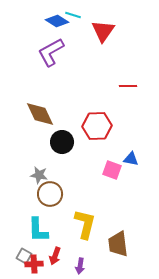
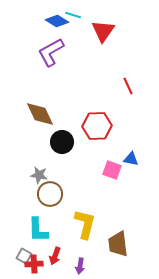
red line: rotated 66 degrees clockwise
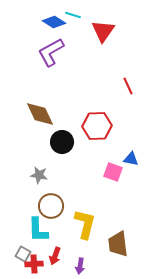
blue diamond: moved 3 px left, 1 px down
pink square: moved 1 px right, 2 px down
brown circle: moved 1 px right, 12 px down
gray square: moved 1 px left, 2 px up
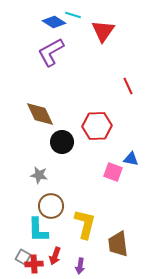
gray square: moved 3 px down
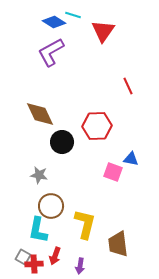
cyan L-shape: rotated 12 degrees clockwise
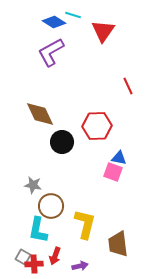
blue triangle: moved 12 px left, 1 px up
gray star: moved 6 px left, 10 px down
purple arrow: rotated 112 degrees counterclockwise
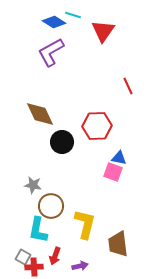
red cross: moved 3 px down
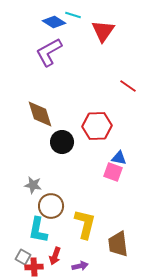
purple L-shape: moved 2 px left
red line: rotated 30 degrees counterclockwise
brown diamond: rotated 8 degrees clockwise
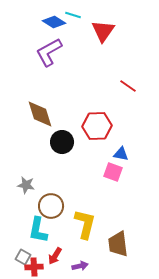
blue triangle: moved 2 px right, 4 px up
gray star: moved 7 px left
red arrow: rotated 12 degrees clockwise
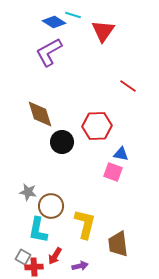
gray star: moved 2 px right, 7 px down
